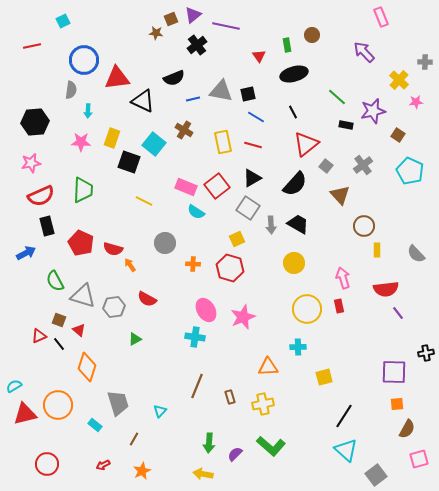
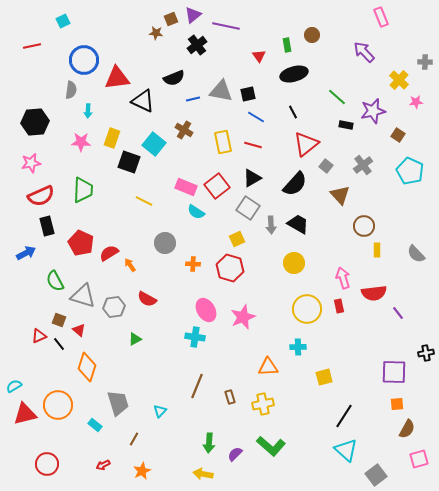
red semicircle at (113, 249): moved 4 px left, 4 px down; rotated 132 degrees clockwise
red semicircle at (386, 289): moved 12 px left, 4 px down
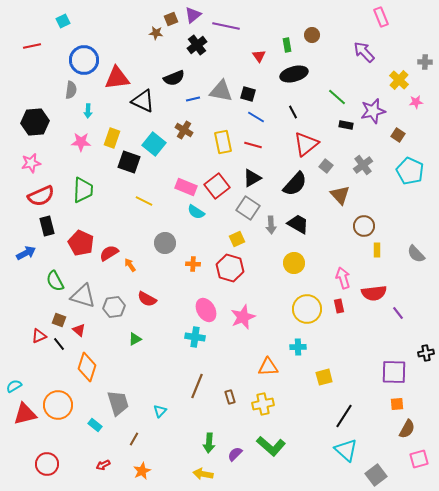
black square at (248, 94): rotated 28 degrees clockwise
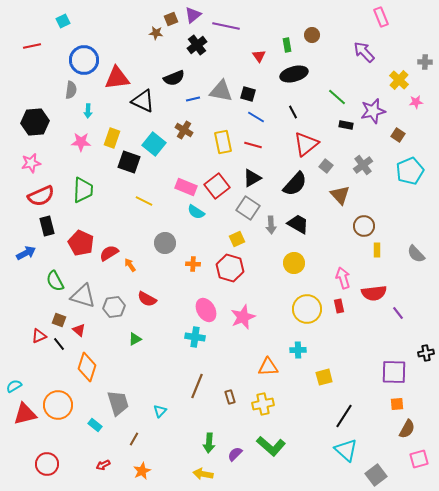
cyan pentagon at (410, 171): rotated 24 degrees clockwise
cyan cross at (298, 347): moved 3 px down
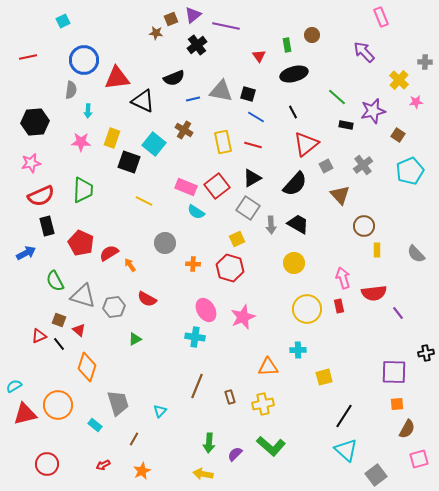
red line at (32, 46): moved 4 px left, 11 px down
gray square at (326, 166): rotated 24 degrees clockwise
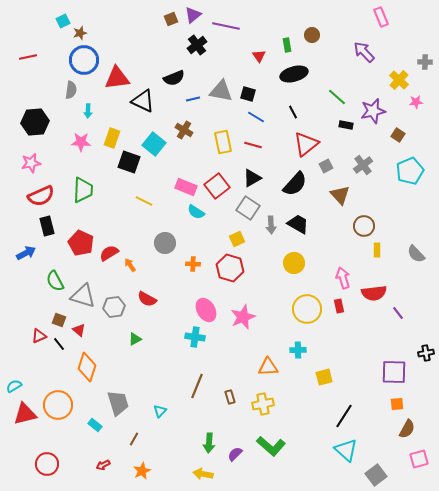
brown star at (156, 33): moved 76 px left; rotated 24 degrees counterclockwise
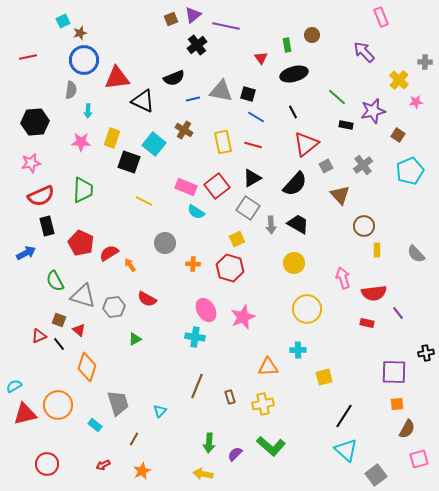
red triangle at (259, 56): moved 2 px right, 2 px down
red rectangle at (339, 306): moved 28 px right, 17 px down; rotated 64 degrees counterclockwise
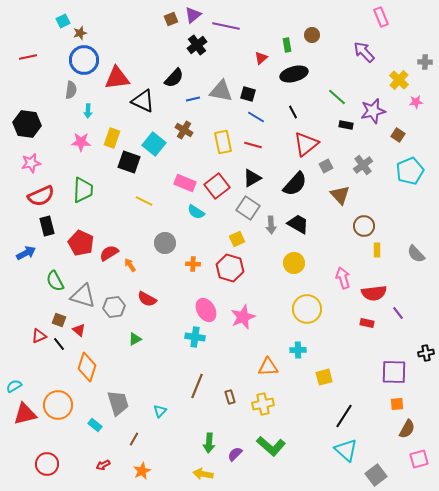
red triangle at (261, 58): rotated 24 degrees clockwise
black semicircle at (174, 78): rotated 25 degrees counterclockwise
black hexagon at (35, 122): moved 8 px left, 2 px down; rotated 12 degrees clockwise
pink rectangle at (186, 187): moved 1 px left, 4 px up
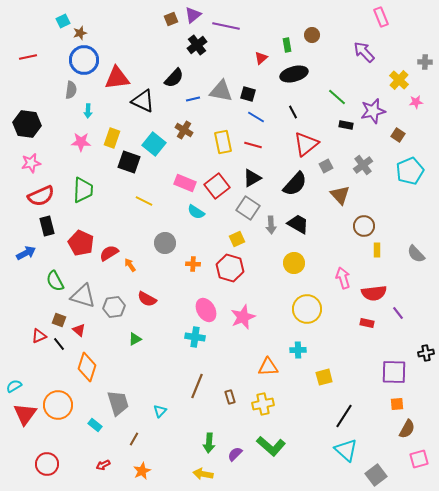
red triangle at (25, 414): rotated 40 degrees counterclockwise
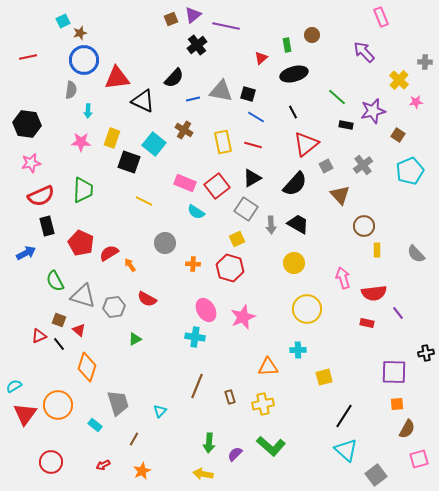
gray square at (248, 208): moved 2 px left, 1 px down
red circle at (47, 464): moved 4 px right, 2 px up
